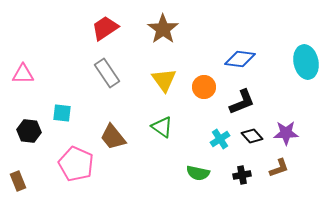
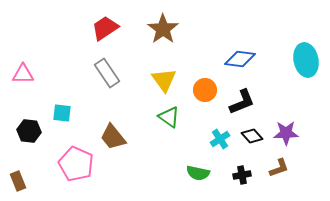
cyan ellipse: moved 2 px up
orange circle: moved 1 px right, 3 px down
green triangle: moved 7 px right, 10 px up
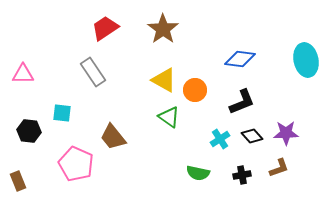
gray rectangle: moved 14 px left, 1 px up
yellow triangle: rotated 24 degrees counterclockwise
orange circle: moved 10 px left
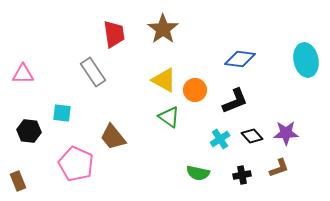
red trapezoid: moved 9 px right, 6 px down; rotated 116 degrees clockwise
black L-shape: moved 7 px left, 1 px up
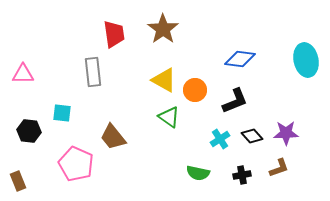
gray rectangle: rotated 28 degrees clockwise
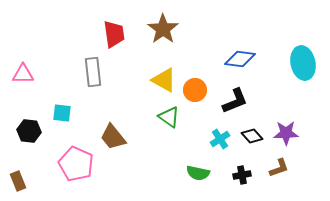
cyan ellipse: moved 3 px left, 3 px down
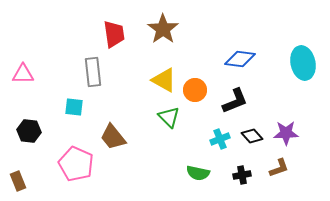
cyan square: moved 12 px right, 6 px up
green triangle: rotated 10 degrees clockwise
cyan cross: rotated 12 degrees clockwise
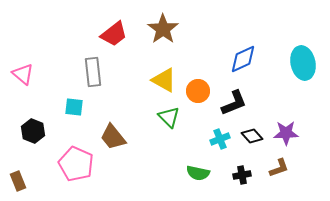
red trapezoid: rotated 60 degrees clockwise
blue diamond: moved 3 px right; rotated 32 degrees counterclockwise
pink triangle: rotated 40 degrees clockwise
orange circle: moved 3 px right, 1 px down
black L-shape: moved 1 px left, 2 px down
black hexagon: moved 4 px right; rotated 15 degrees clockwise
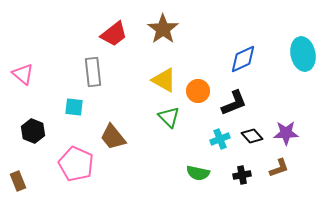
cyan ellipse: moved 9 px up
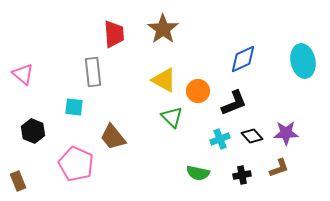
red trapezoid: rotated 56 degrees counterclockwise
cyan ellipse: moved 7 px down
green triangle: moved 3 px right
